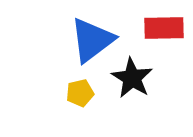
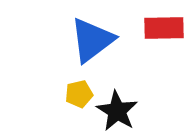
black star: moved 15 px left, 33 px down
yellow pentagon: moved 1 px left, 1 px down
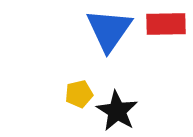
red rectangle: moved 2 px right, 4 px up
blue triangle: moved 17 px right, 10 px up; rotated 18 degrees counterclockwise
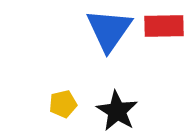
red rectangle: moved 2 px left, 2 px down
yellow pentagon: moved 16 px left, 10 px down
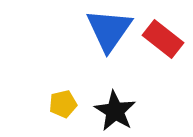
red rectangle: moved 1 px left, 13 px down; rotated 39 degrees clockwise
black star: moved 2 px left
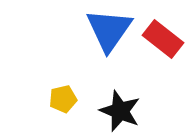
yellow pentagon: moved 5 px up
black star: moved 5 px right; rotated 9 degrees counterclockwise
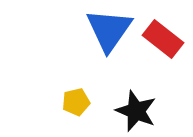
yellow pentagon: moved 13 px right, 3 px down
black star: moved 16 px right
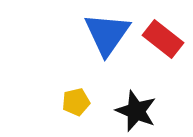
blue triangle: moved 2 px left, 4 px down
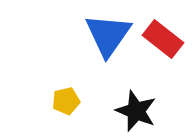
blue triangle: moved 1 px right, 1 px down
yellow pentagon: moved 10 px left, 1 px up
